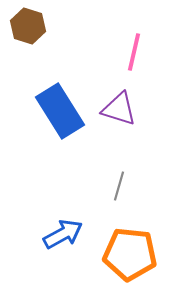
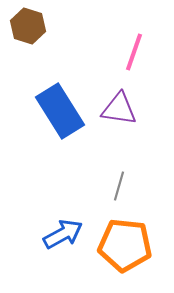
pink line: rotated 6 degrees clockwise
purple triangle: rotated 9 degrees counterclockwise
orange pentagon: moved 5 px left, 9 px up
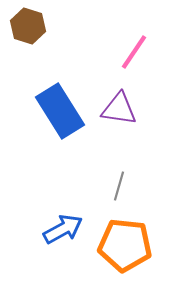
pink line: rotated 15 degrees clockwise
blue arrow: moved 5 px up
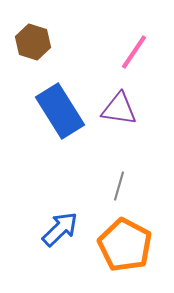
brown hexagon: moved 5 px right, 16 px down
blue arrow: moved 3 px left; rotated 15 degrees counterclockwise
orange pentagon: rotated 22 degrees clockwise
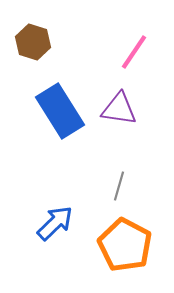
blue arrow: moved 5 px left, 6 px up
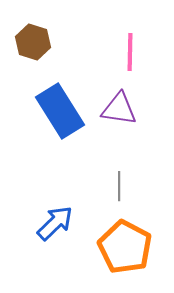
pink line: moved 4 px left; rotated 33 degrees counterclockwise
gray line: rotated 16 degrees counterclockwise
orange pentagon: moved 2 px down
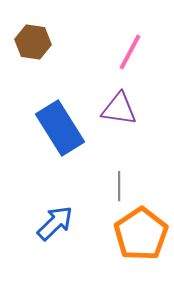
brown hexagon: rotated 8 degrees counterclockwise
pink line: rotated 27 degrees clockwise
blue rectangle: moved 17 px down
orange pentagon: moved 16 px right, 13 px up; rotated 10 degrees clockwise
